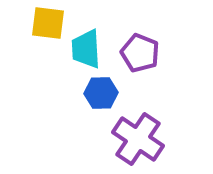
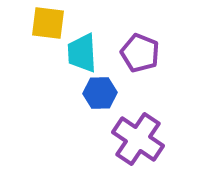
cyan trapezoid: moved 4 px left, 4 px down
blue hexagon: moved 1 px left
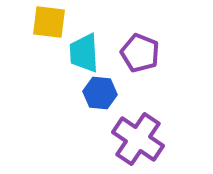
yellow square: moved 1 px right, 1 px up
cyan trapezoid: moved 2 px right
blue hexagon: rotated 8 degrees clockwise
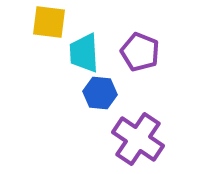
purple pentagon: moved 1 px up
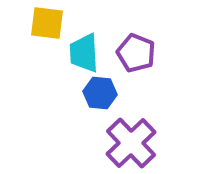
yellow square: moved 2 px left, 1 px down
purple pentagon: moved 4 px left, 1 px down
purple cross: moved 7 px left, 4 px down; rotated 12 degrees clockwise
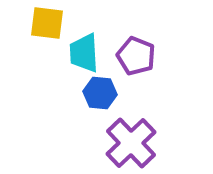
purple pentagon: moved 3 px down
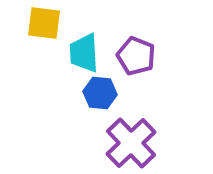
yellow square: moved 3 px left
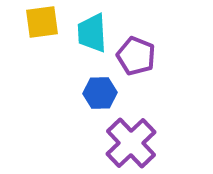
yellow square: moved 2 px left, 1 px up; rotated 15 degrees counterclockwise
cyan trapezoid: moved 8 px right, 20 px up
blue hexagon: rotated 8 degrees counterclockwise
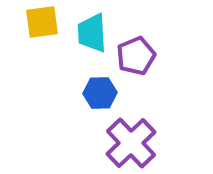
purple pentagon: rotated 27 degrees clockwise
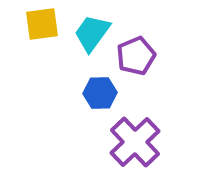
yellow square: moved 2 px down
cyan trapezoid: rotated 39 degrees clockwise
purple cross: moved 4 px right, 1 px up
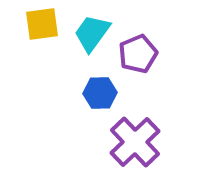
purple pentagon: moved 2 px right, 2 px up
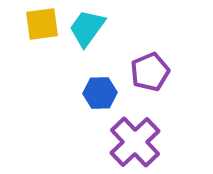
cyan trapezoid: moved 5 px left, 5 px up
purple pentagon: moved 12 px right, 18 px down
